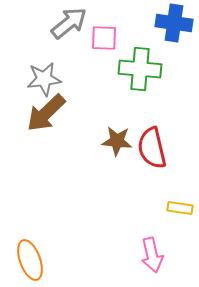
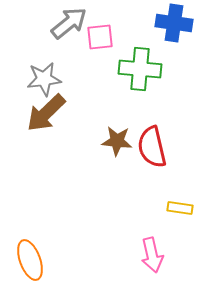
pink square: moved 4 px left, 1 px up; rotated 8 degrees counterclockwise
red semicircle: moved 1 px up
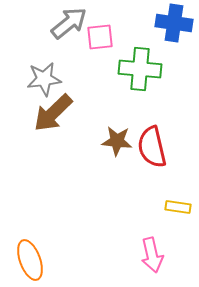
brown arrow: moved 7 px right
yellow rectangle: moved 2 px left, 1 px up
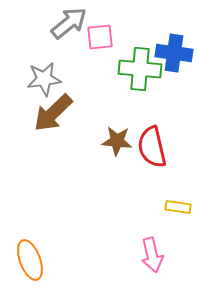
blue cross: moved 30 px down
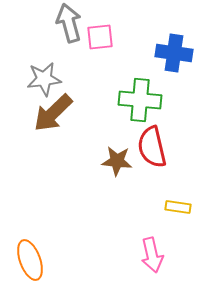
gray arrow: rotated 66 degrees counterclockwise
green cross: moved 31 px down
brown star: moved 20 px down
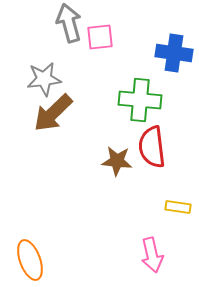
red semicircle: rotated 6 degrees clockwise
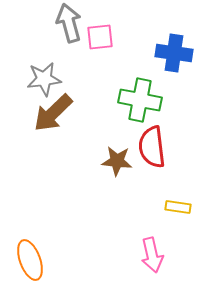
green cross: rotated 6 degrees clockwise
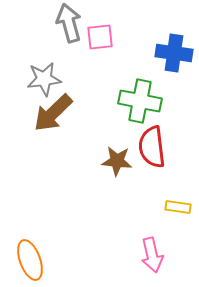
green cross: moved 1 px down
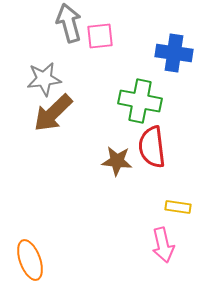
pink square: moved 1 px up
pink arrow: moved 11 px right, 10 px up
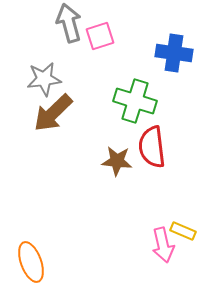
pink square: rotated 12 degrees counterclockwise
green cross: moved 5 px left; rotated 6 degrees clockwise
yellow rectangle: moved 5 px right, 24 px down; rotated 15 degrees clockwise
orange ellipse: moved 1 px right, 2 px down
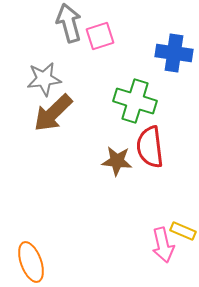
red semicircle: moved 2 px left
